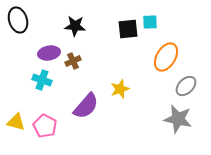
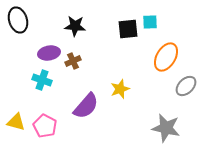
gray star: moved 12 px left, 9 px down
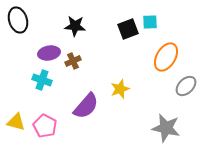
black square: rotated 15 degrees counterclockwise
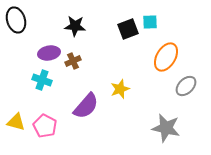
black ellipse: moved 2 px left
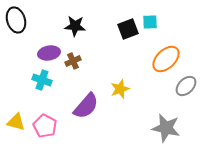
orange ellipse: moved 2 px down; rotated 16 degrees clockwise
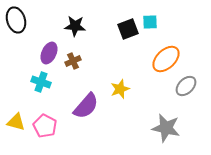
purple ellipse: rotated 55 degrees counterclockwise
cyan cross: moved 1 px left, 2 px down
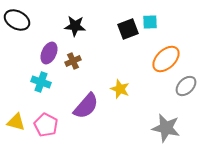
black ellipse: moved 1 px right; rotated 45 degrees counterclockwise
yellow star: rotated 30 degrees counterclockwise
pink pentagon: moved 1 px right, 1 px up
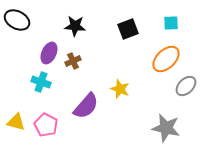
cyan square: moved 21 px right, 1 px down
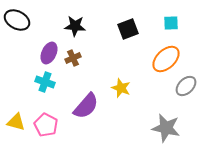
brown cross: moved 3 px up
cyan cross: moved 4 px right
yellow star: moved 1 px right, 1 px up
